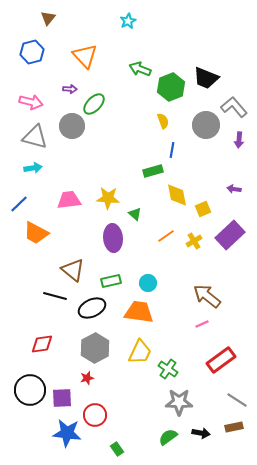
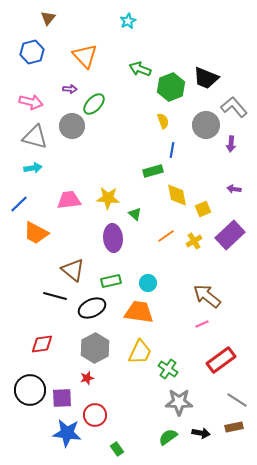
purple arrow at (239, 140): moved 8 px left, 4 px down
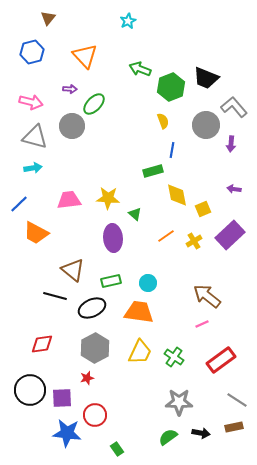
green cross at (168, 369): moved 6 px right, 12 px up
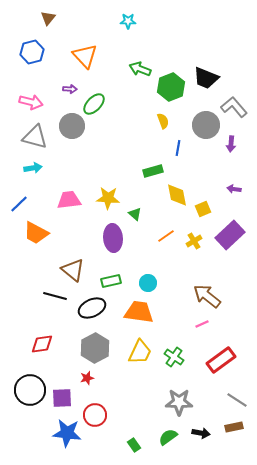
cyan star at (128, 21): rotated 28 degrees clockwise
blue line at (172, 150): moved 6 px right, 2 px up
green rectangle at (117, 449): moved 17 px right, 4 px up
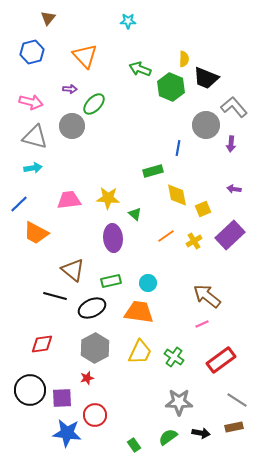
green hexagon at (171, 87): rotated 16 degrees counterclockwise
yellow semicircle at (163, 121): moved 21 px right, 62 px up; rotated 21 degrees clockwise
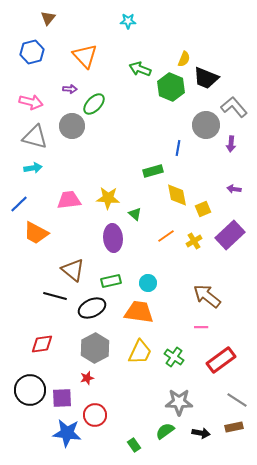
yellow semicircle at (184, 59): rotated 21 degrees clockwise
pink line at (202, 324): moved 1 px left, 3 px down; rotated 24 degrees clockwise
green semicircle at (168, 437): moved 3 px left, 6 px up
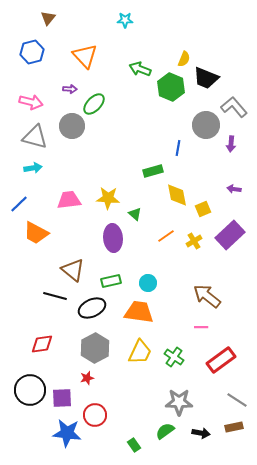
cyan star at (128, 21): moved 3 px left, 1 px up
